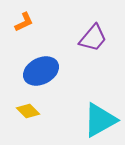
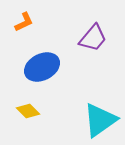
blue ellipse: moved 1 px right, 4 px up
cyan triangle: rotated 6 degrees counterclockwise
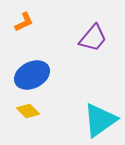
blue ellipse: moved 10 px left, 8 px down
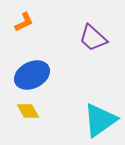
purple trapezoid: rotated 92 degrees clockwise
yellow diamond: rotated 15 degrees clockwise
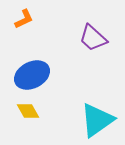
orange L-shape: moved 3 px up
cyan triangle: moved 3 px left
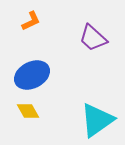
orange L-shape: moved 7 px right, 2 px down
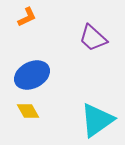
orange L-shape: moved 4 px left, 4 px up
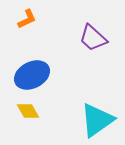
orange L-shape: moved 2 px down
